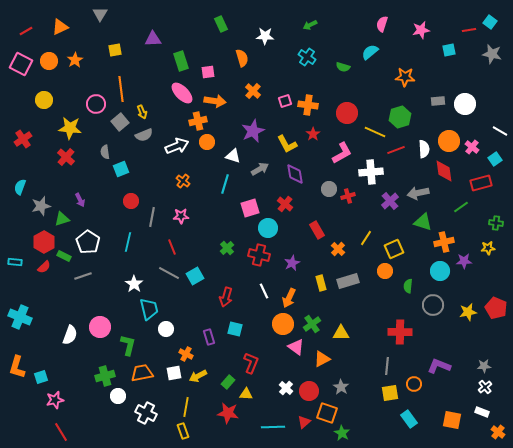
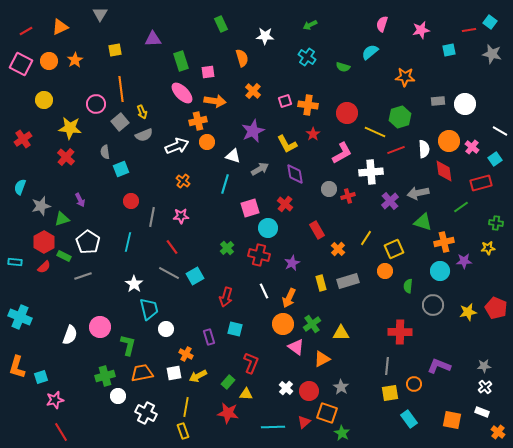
red line at (172, 247): rotated 14 degrees counterclockwise
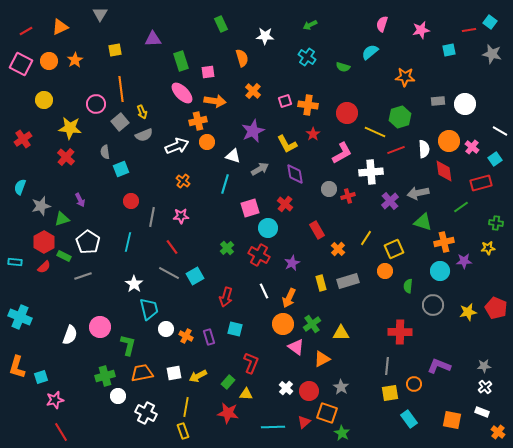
red cross at (259, 255): rotated 15 degrees clockwise
orange cross at (186, 354): moved 18 px up
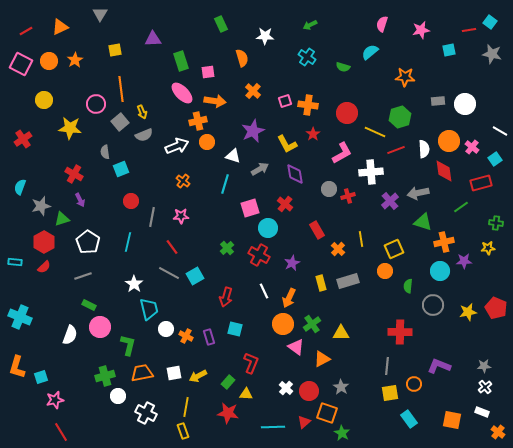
red cross at (66, 157): moved 8 px right, 17 px down; rotated 12 degrees counterclockwise
yellow line at (366, 238): moved 5 px left, 1 px down; rotated 42 degrees counterclockwise
green rectangle at (64, 256): moved 25 px right, 49 px down
